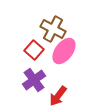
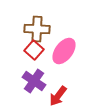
brown cross: moved 16 px left; rotated 25 degrees counterclockwise
purple cross: moved 1 px down; rotated 20 degrees counterclockwise
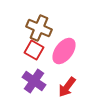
brown cross: moved 2 px right, 1 px up; rotated 20 degrees clockwise
red square: rotated 12 degrees counterclockwise
red arrow: moved 9 px right, 9 px up
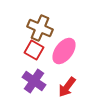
brown cross: moved 1 px right
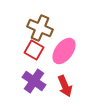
red arrow: moved 2 px left, 1 px up; rotated 60 degrees counterclockwise
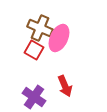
pink ellipse: moved 5 px left, 13 px up; rotated 12 degrees counterclockwise
purple cross: moved 16 px down
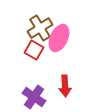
brown cross: rotated 35 degrees clockwise
red arrow: rotated 20 degrees clockwise
